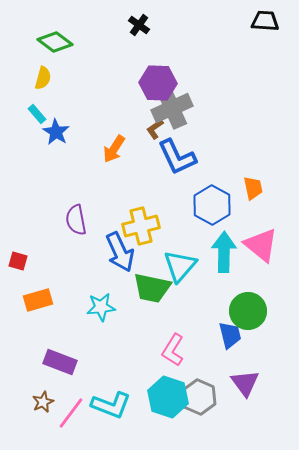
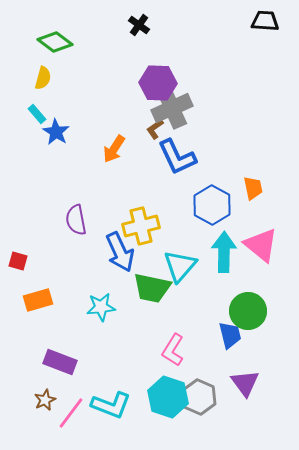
brown star: moved 2 px right, 2 px up
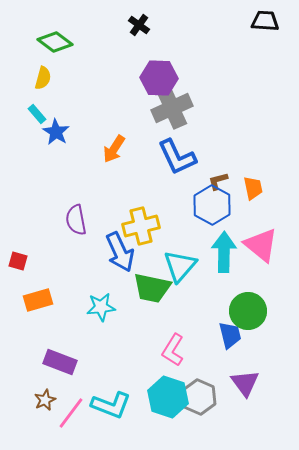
purple hexagon: moved 1 px right, 5 px up
brown L-shape: moved 63 px right, 52 px down; rotated 20 degrees clockwise
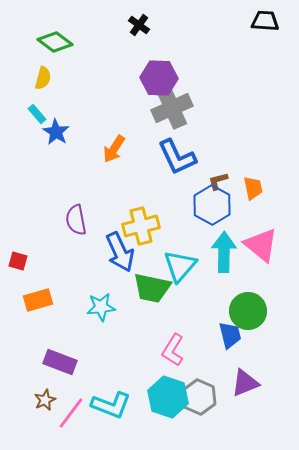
purple triangle: rotated 44 degrees clockwise
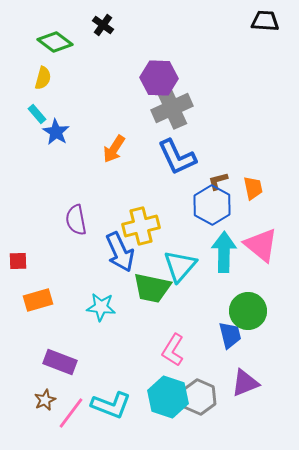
black cross: moved 36 px left
red square: rotated 18 degrees counterclockwise
cyan star: rotated 12 degrees clockwise
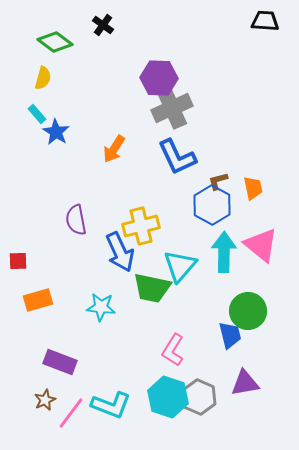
purple triangle: rotated 12 degrees clockwise
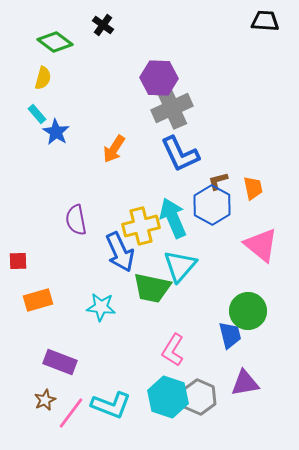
blue L-shape: moved 3 px right, 3 px up
cyan arrow: moved 51 px left, 34 px up; rotated 24 degrees counterclockwise
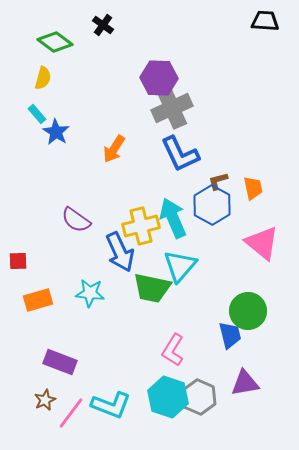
purple semicircle: rotated 44 degrees counterclockwise
pink triangle: moved 1 px right, 2 px up
cyan star: moved 11 px left, 14 px up
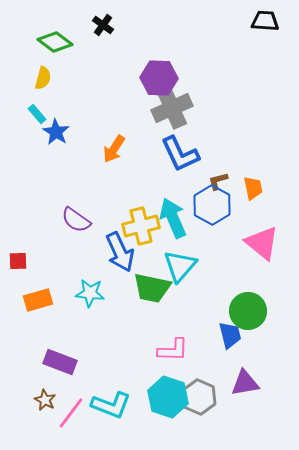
pink L-shape: rotated 120 degrees counterclockwise
brown star: rotated 20 degrees counterclockwise
